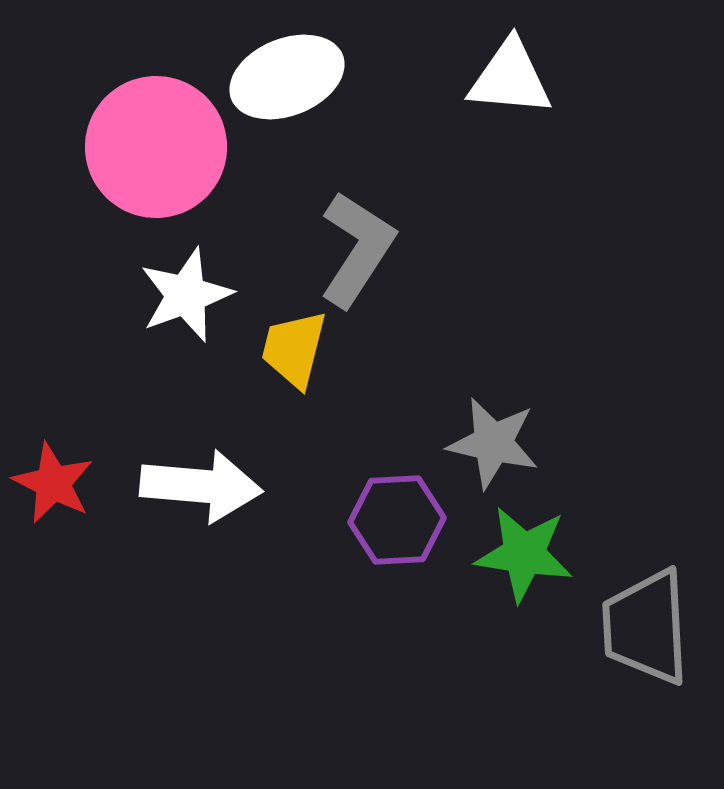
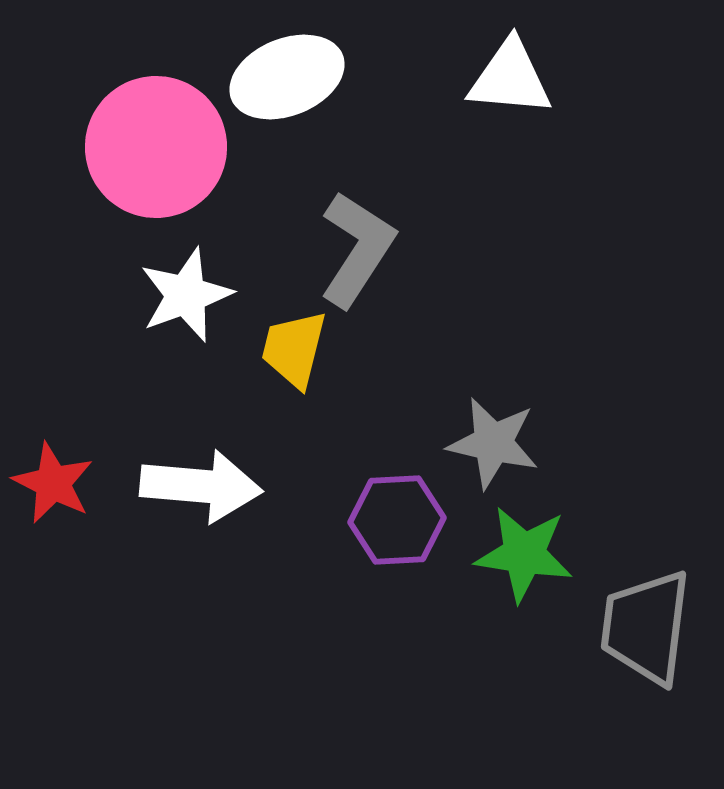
gray trapezoid: rotated 10 degrees clockwise
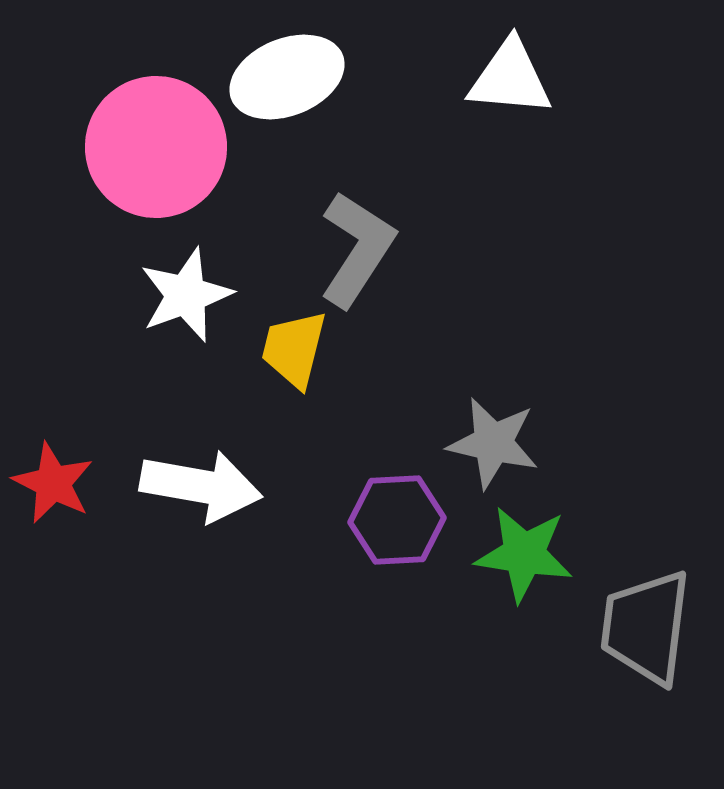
white arrow: rotated 5 degrees clockwise
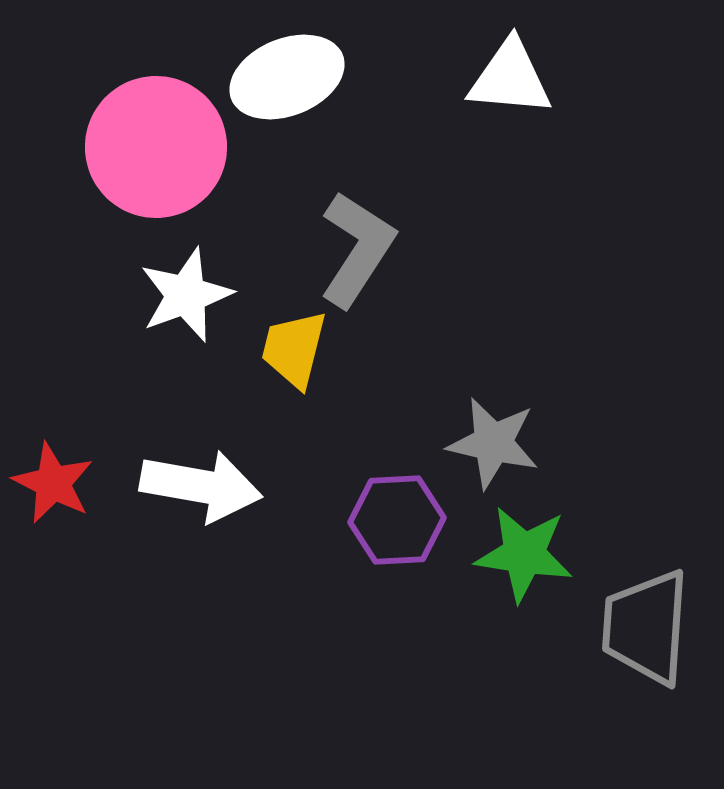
gray trapezoid: rotated 3 degrees counterclockwise
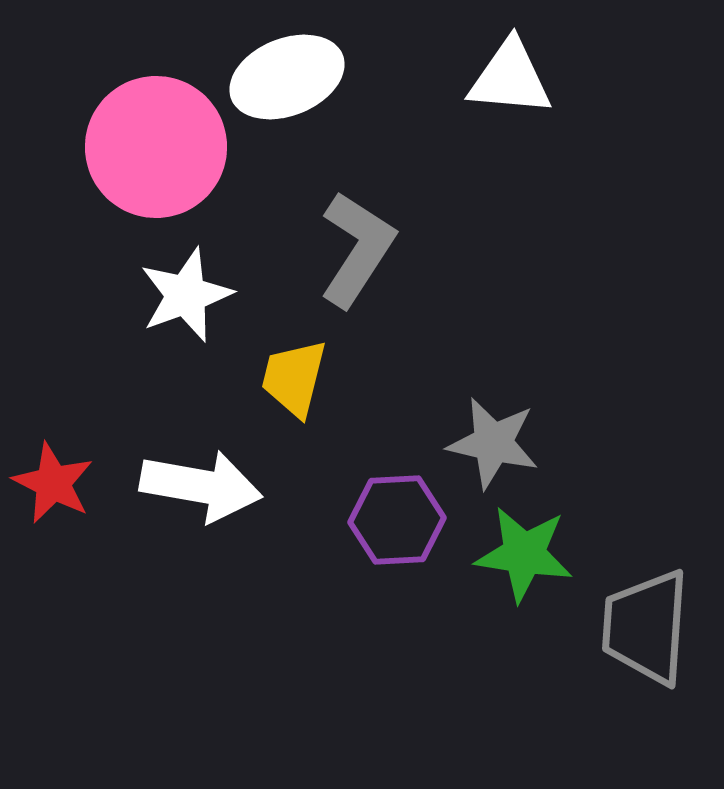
yellow trapezoid: moved 29 px down
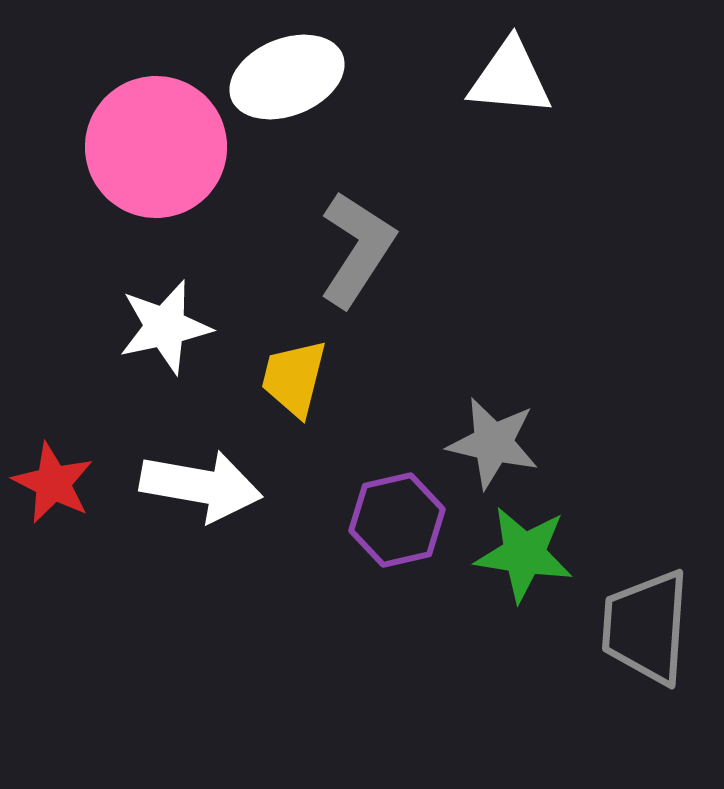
white star: moved 21 px left, 32 px down; rotated 8 degrees clockwise
purple hexagon: rotated 10 degrees counterclockwise
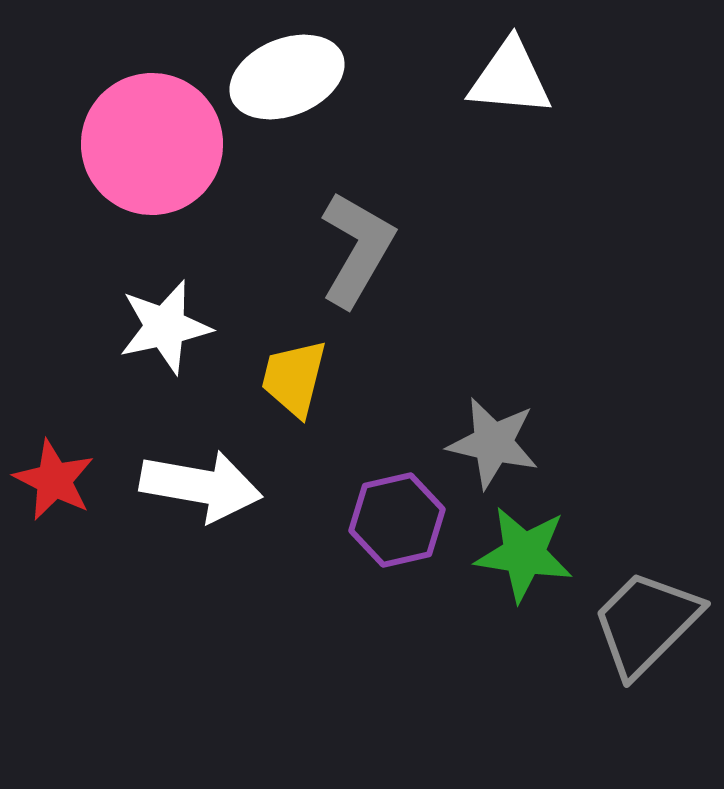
pink circle: moved 4 px left, 3 px up
gray L-shape: rotated 3 degrees counterclockwise
red star: moved 1 px right, 3 px up
gray trapezoid: moved 4 px up; rotated 41 degrees clockwise
